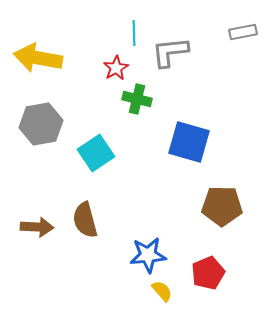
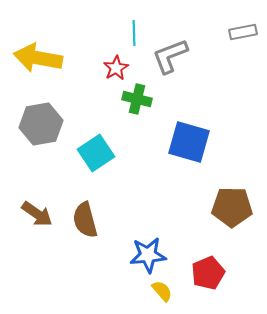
gray L-shape: moved 4 px down; rotated 15 degrees counterclockwise
brown pentagon: moved 10 px right, 1 px down
brown arrow: moved 13 px up; rotated 32 degrees clockwise
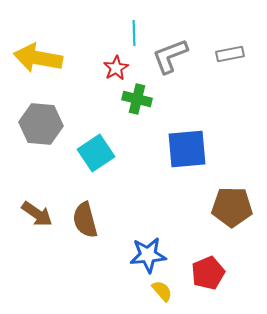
gray rectangle: moved 13 px left, 22 px down
gray hexagon: rotated 15 degrees clockwise
blue square: moved 2 px left, 7 px down; rotated 21 degrees counterclockwise
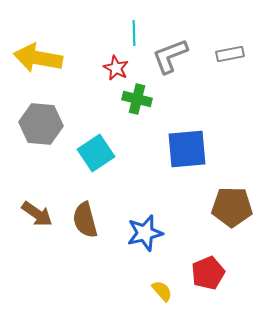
red star: rotated 15 degrees counterclockwise
blue star: moved 3 px left, 22 px up; rotated 9 degrees counterclockwise
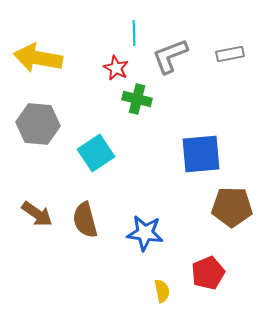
gray hexagon: moved 3 px left
blue square: moved 14 px right, 5 px down
blue star: rotated 21 degrees clockwise
yellow semicircle: rotated 30 degrees clockwise
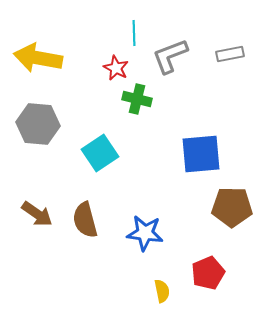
cyan square: moved 4 px right
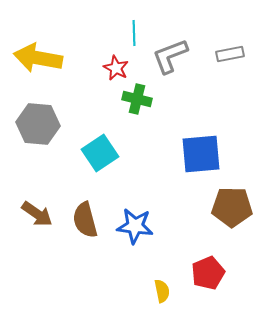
blue star: moved 10 px left, 7 px up
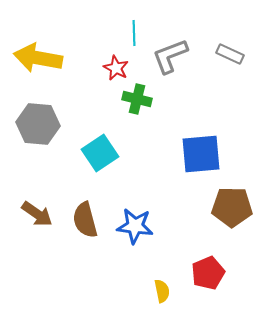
gray rectangle: rotated 36 degrees clockwise
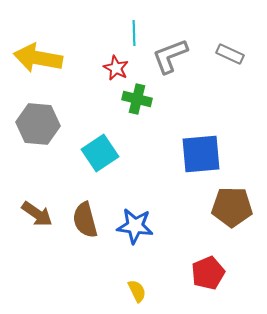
yellow semicircle: moved 25 px left; rotated 15 degrees counterclockwise
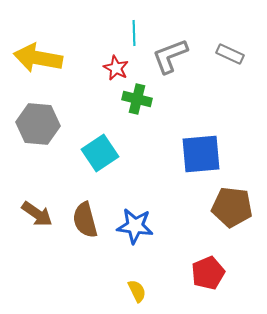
brown pentagon: rotated 6 degrees clockwise
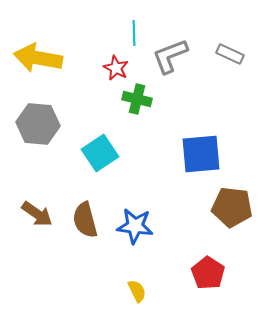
red pentagon: rotated 16 degrees counterclockwise
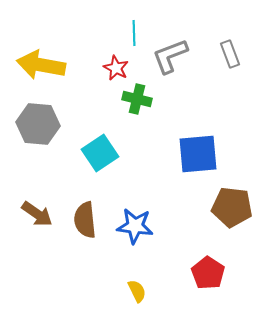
gray rectangle: rotated 44 degrees clockwise
yellow arrow: moved 3 px right, 7 px down
blue square: moved 3 px left
brown semicircle: rotated 9 degrees clockwise
